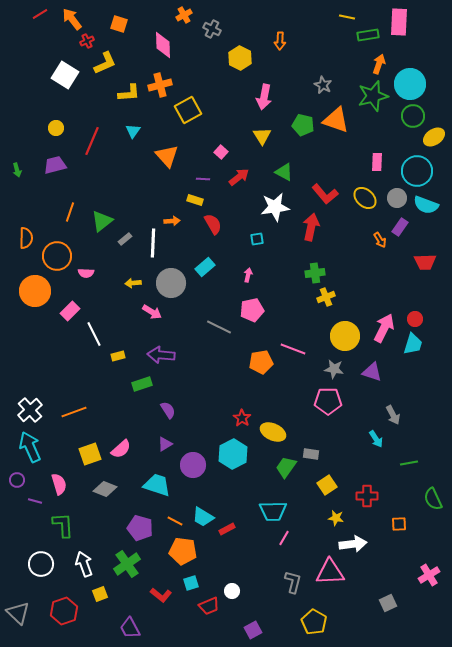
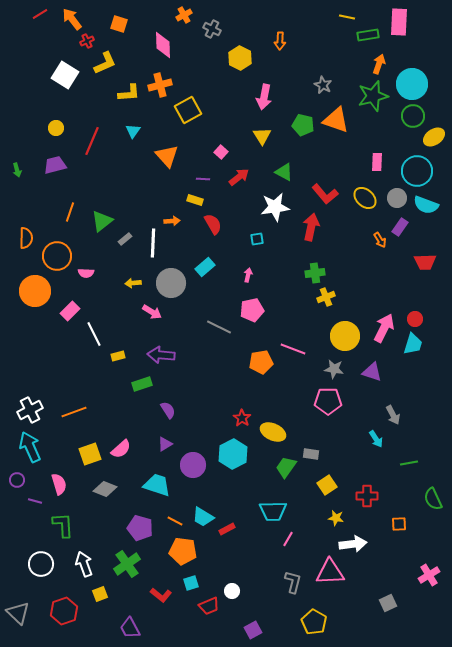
cyan circle at (410, 84): moved 2 px right
white cross at (30, 410): rotated 15 degrees clockwise
pink line at (284, 538): moved 4 px right, 1 px down
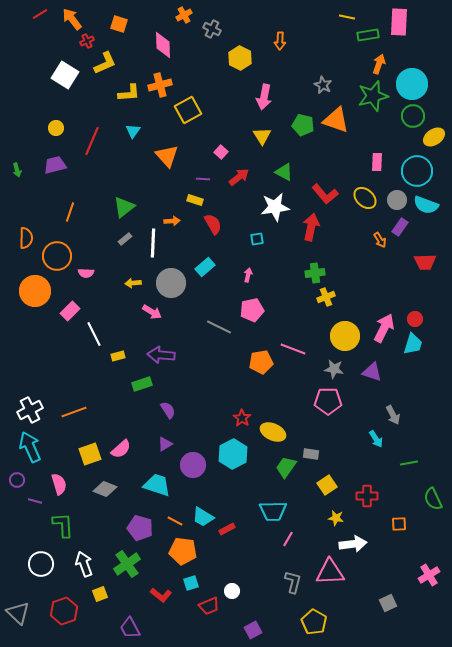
gray circle at (397, 198): moved 2 px down
green triangle at (102, 221): moved 22 px right, 14 px up
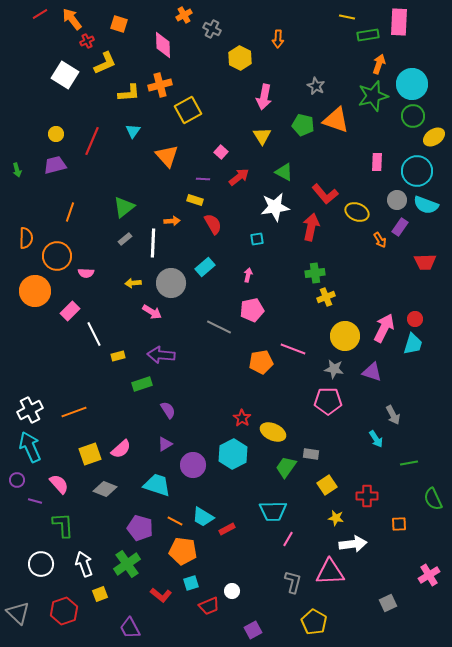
orange arrow at (280, 41): moved 2 px left, 2 px up
gray star at (323, 85): moved 7 px left, 1 px down
yellow circle at (56, 128): moved 6 px down
yellow ellipse at (365, 198): moved 8 px left, 14 px down; rotated 20 degrees counterclockwise
pink semicircle at (59, 484): rotated 25 degrees counterclockwise
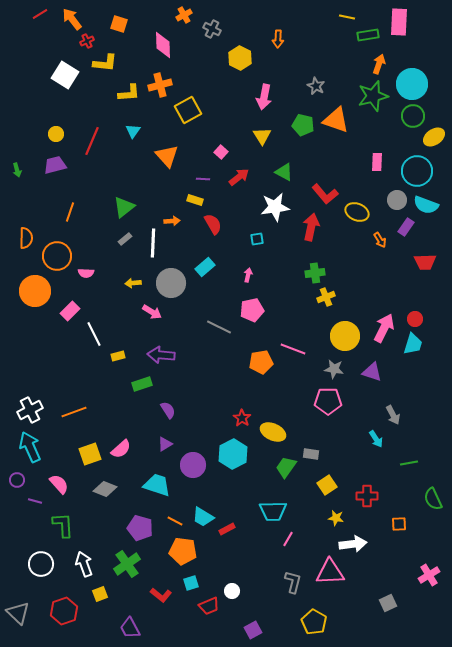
yellow L-shape at (105, 63): rotated 30 degrees clockwise
purple rectangle at (400, 227): moved 6 px right
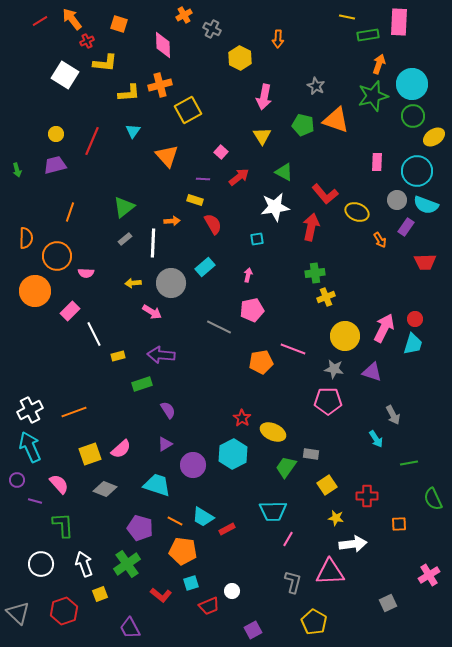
red line at (40, 14): moved 7 px down
